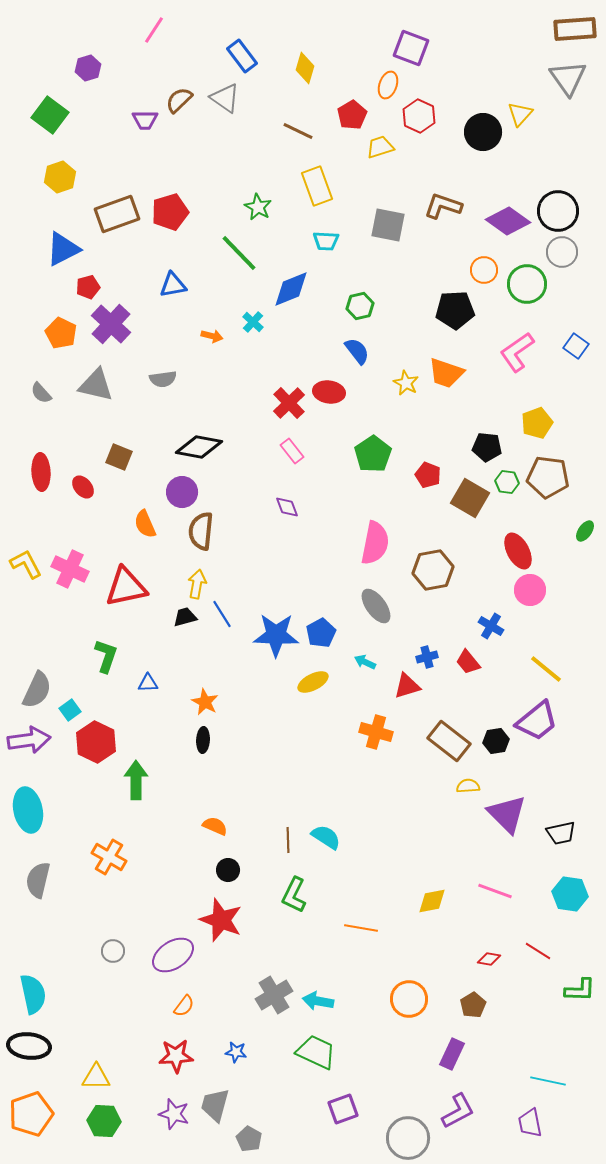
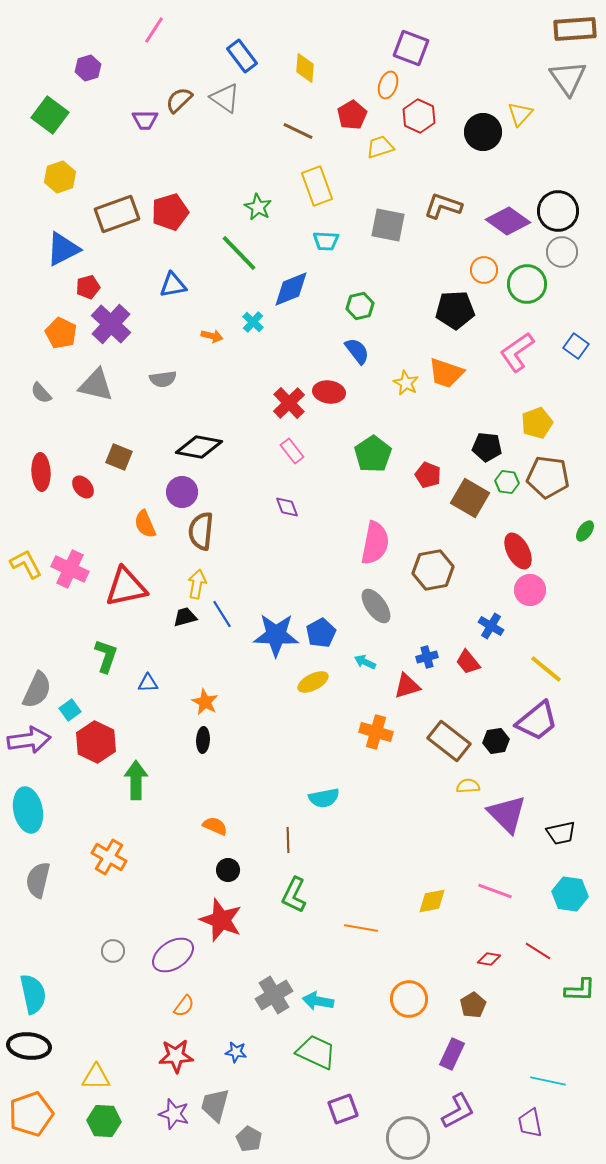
yellow diamond at (305, 68): rotated 12 degrees counterclockwise
cyan semicircle at (326, 837): moved 2 px left, 39 px up; rotated 136 degrees clockwise
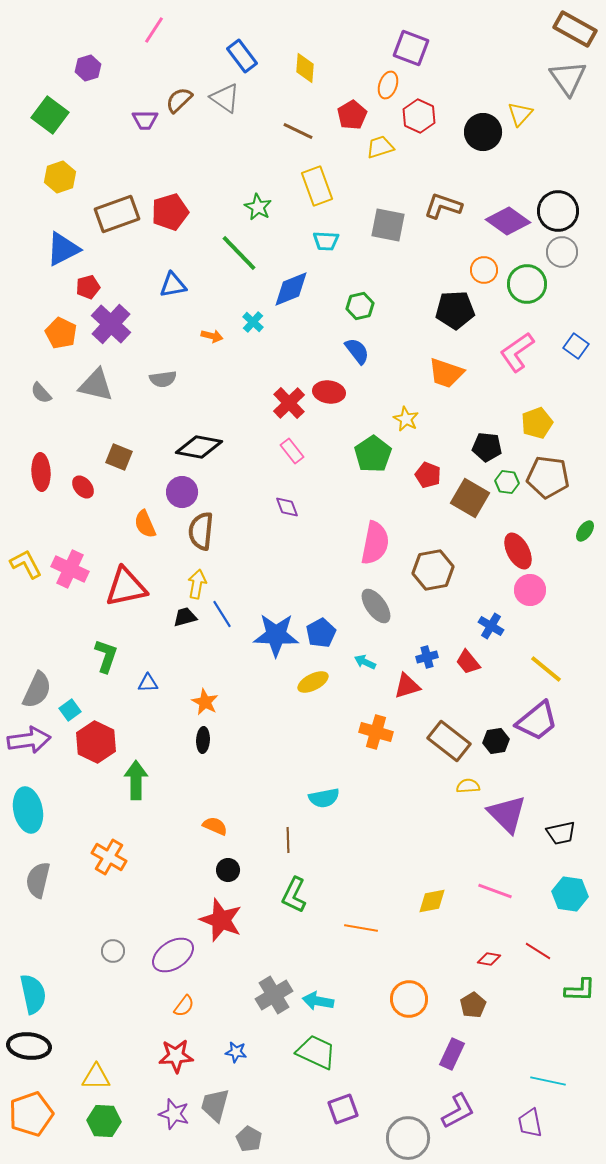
brown rectangle at (575, 29): rotated 33 degrees clockwise
yellow star at (406, 383): moved 36 px down
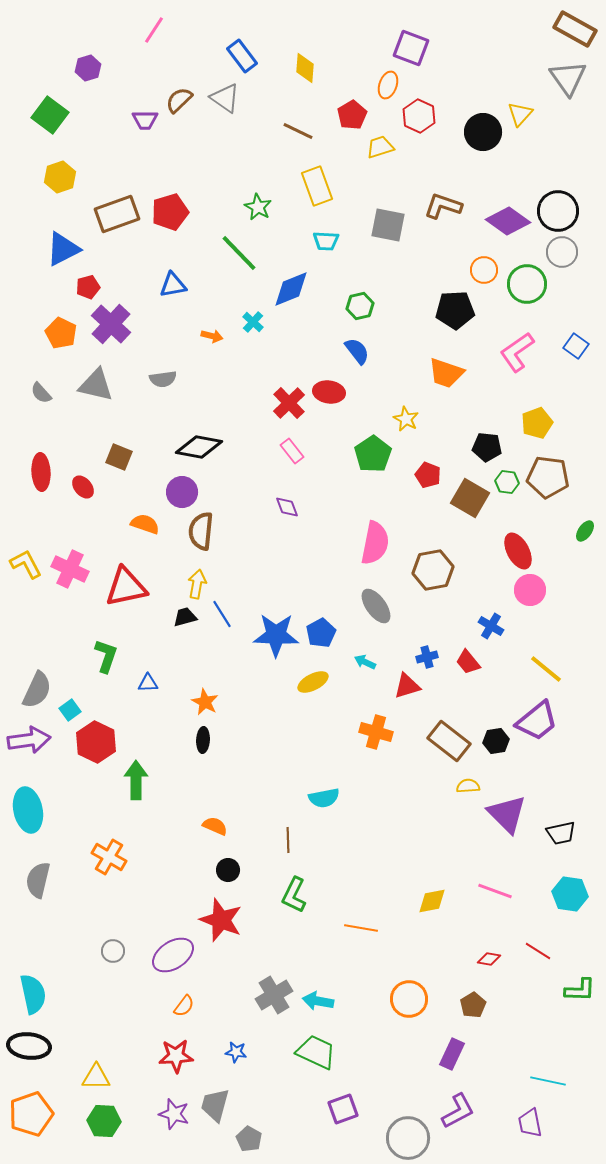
orange semicircle at (145, 524): rotated 132 degrees clockwise
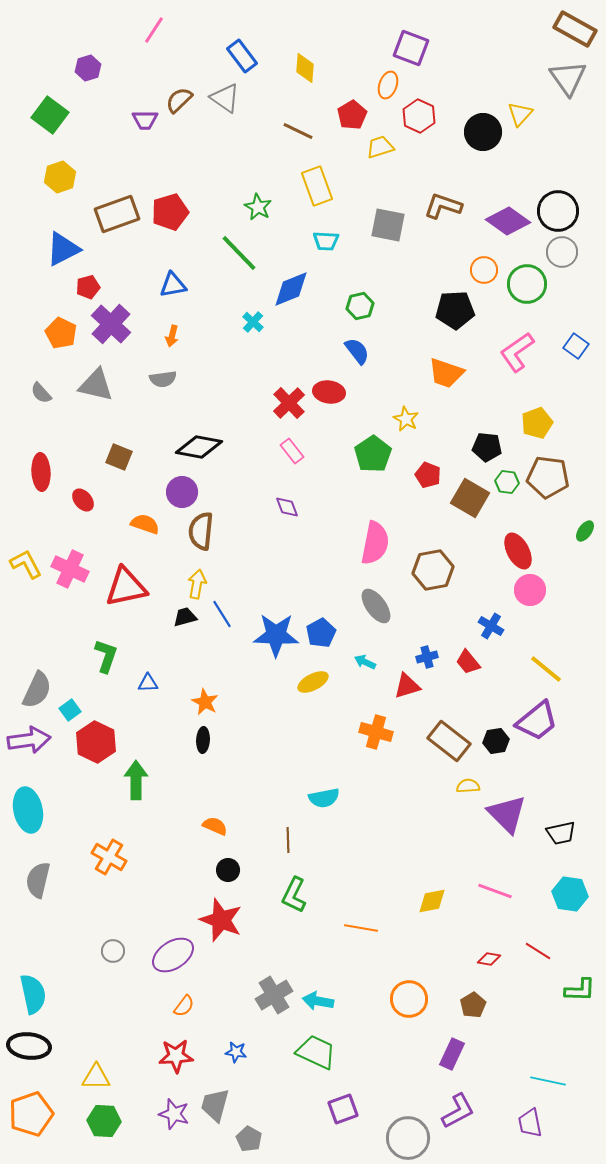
orange arrow at (212, 336): moved 40 px left; rotated 90 degrees clockwise
red ellipse at (83, 487): moved 13 px down
